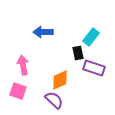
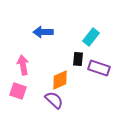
black rectangle: moved 6 px down; rotated 16 degrees clockwise
purple rectangle: moved 5 px right
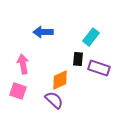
pink arrow: moved 1 px up
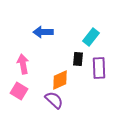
purple rectangle: rotated 70 degrees clockwise
pink square: moved 1 px right; rotated 12 degrees clockwise
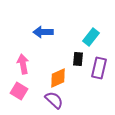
purple rectangle: rotated 15 degrees clockwise
orange diamond: moved 2 px left, 2 px up
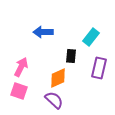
black rectangle: moved 7 px left, 3 px up
pink arrow: moved 2 px left, 3 px down; rotated 36 degrees clockwise
pink square: rotated 12 degrees counterclockwise
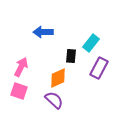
cyan rectangle: moved 6 px down
purple rectangle: rotated 15 degrees clockwise
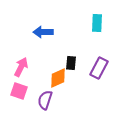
cyan rectangle: moved 6 px right, 20 px up; rotated 36 degrees counterclockwise
black rectangle: moved 7 px down
purple semicircle: moved 9 px left; rotated 114 degrees counterclockwise
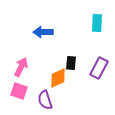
purple semicircle: rotated 36 degrees counterclockwise
